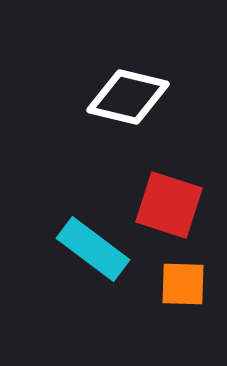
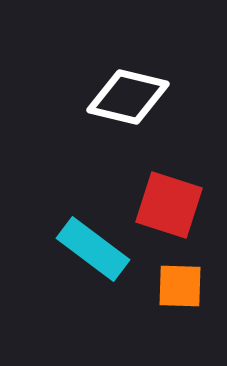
orange square: moved 3 px left, 2 px down
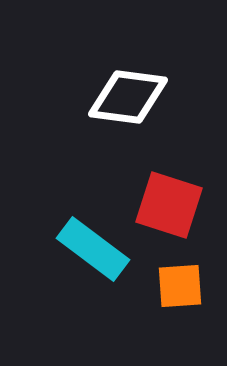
white diamond: rotated 6 degrees counterclockwise
orange square: rotated 6 degrees counterclockwise
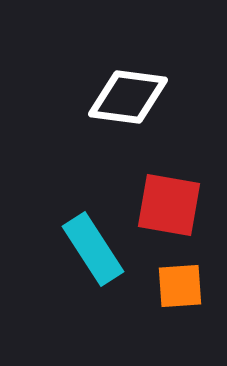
red square: rotated 8 degrees counterclockwise
cyan rectangle: rotated 20 degrees clockwise
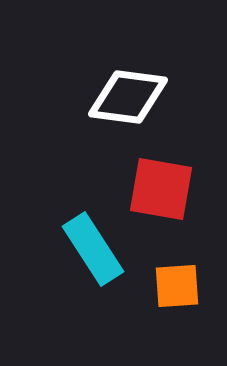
red square: moved 8 px left, 16 px up
orange square: moved 3 px left
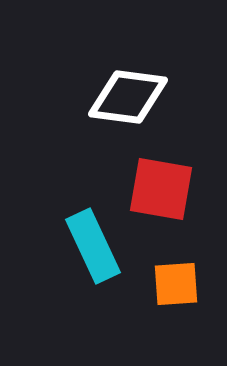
cyan rectangle: moved 3 px up; rotated 8 degrees clockwise
orange square: moved 1 px left, 2 px up
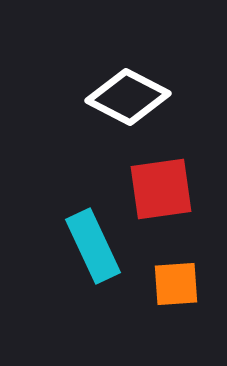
white diamond: rotated 20 degrees clockwise
red square: rotated 18 degrees counterclockwise
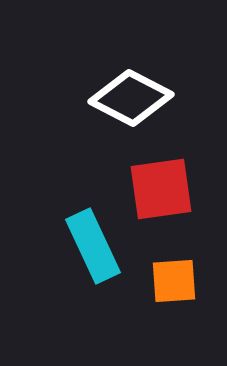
white diamond: moved 3 px right, 1 px down
orange square: moved 2 px left, 3 px up
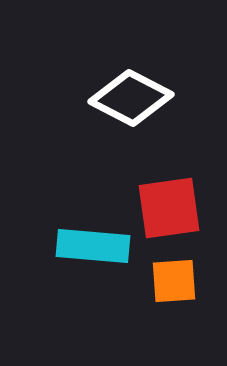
red square: moved 8 px right, 19 px down
cyan rectangle: rotated 60 degrees counterclockwise
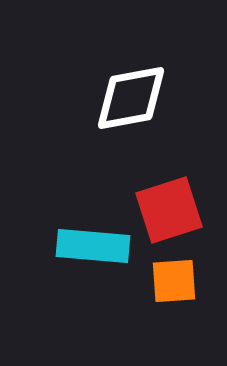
white diamond: rotated 38 degrees counterclockwise
red square: moved 2 px down; rotated 10 degrees counterclockwise
